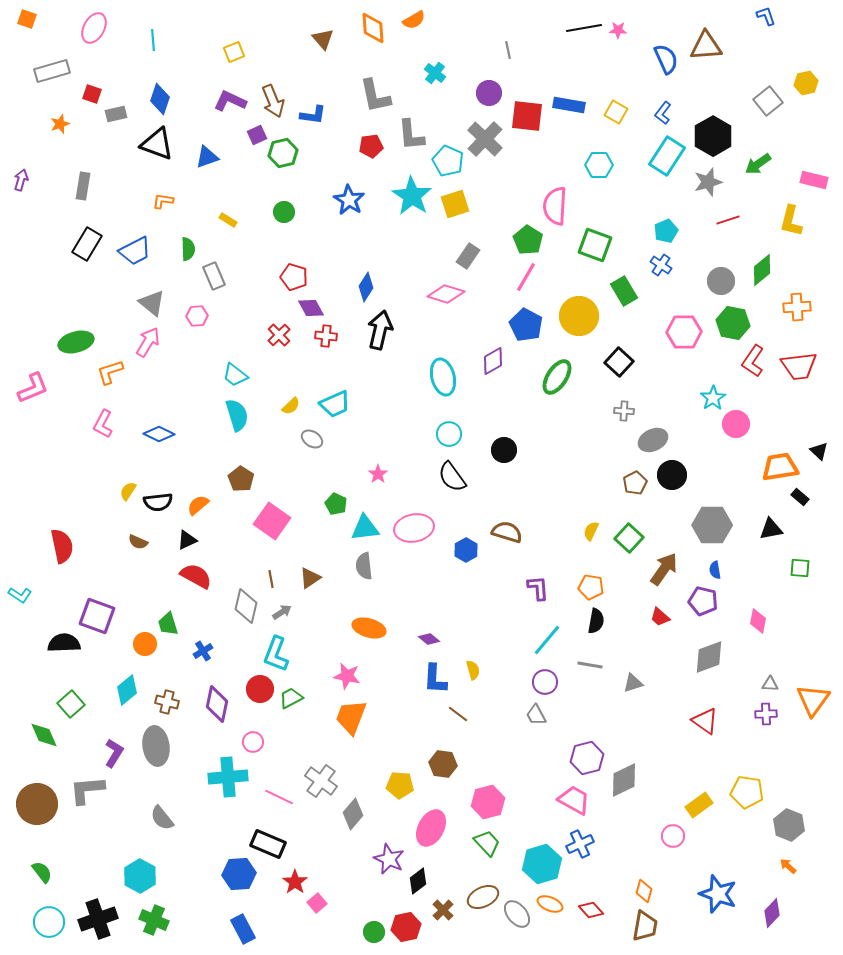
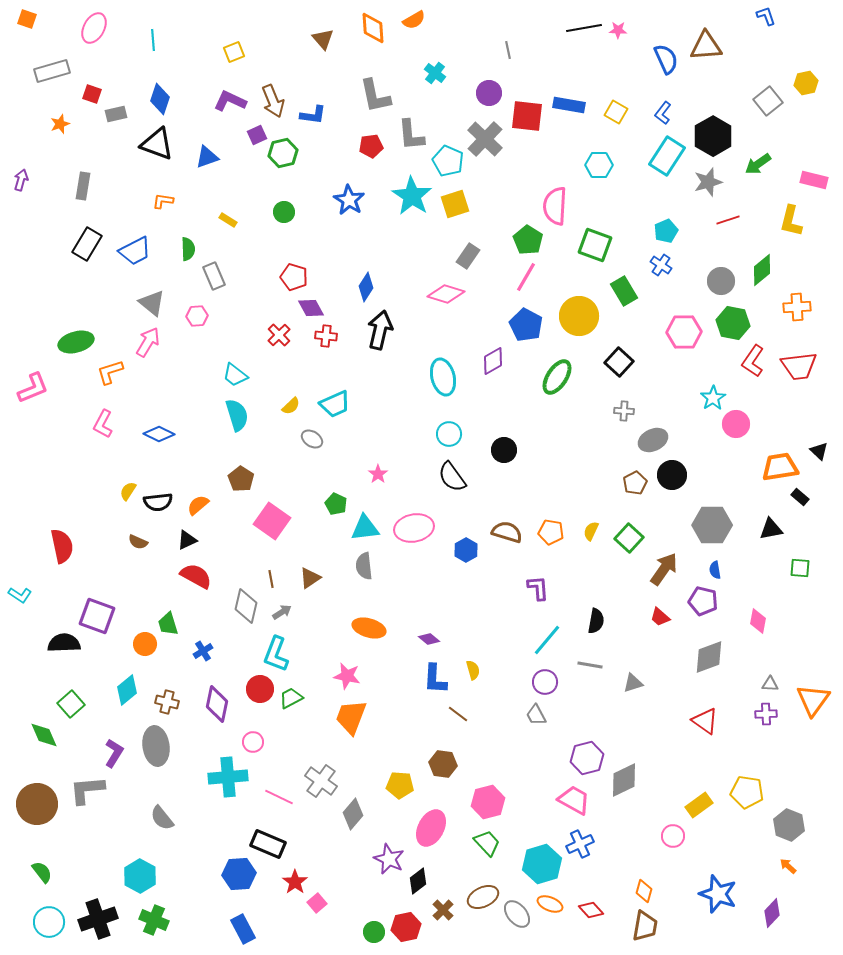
orange pentagon at (591, 587): moved 40 px left, 55 px up
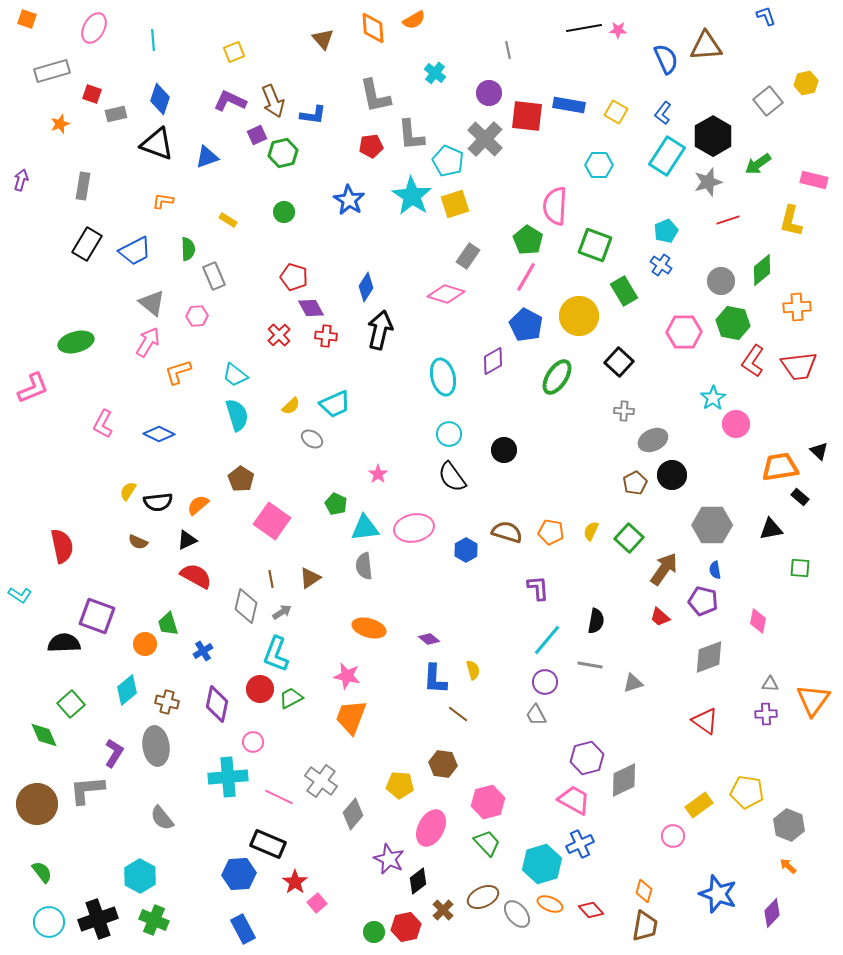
orange L-shape at (110, 372): moved 68 px right
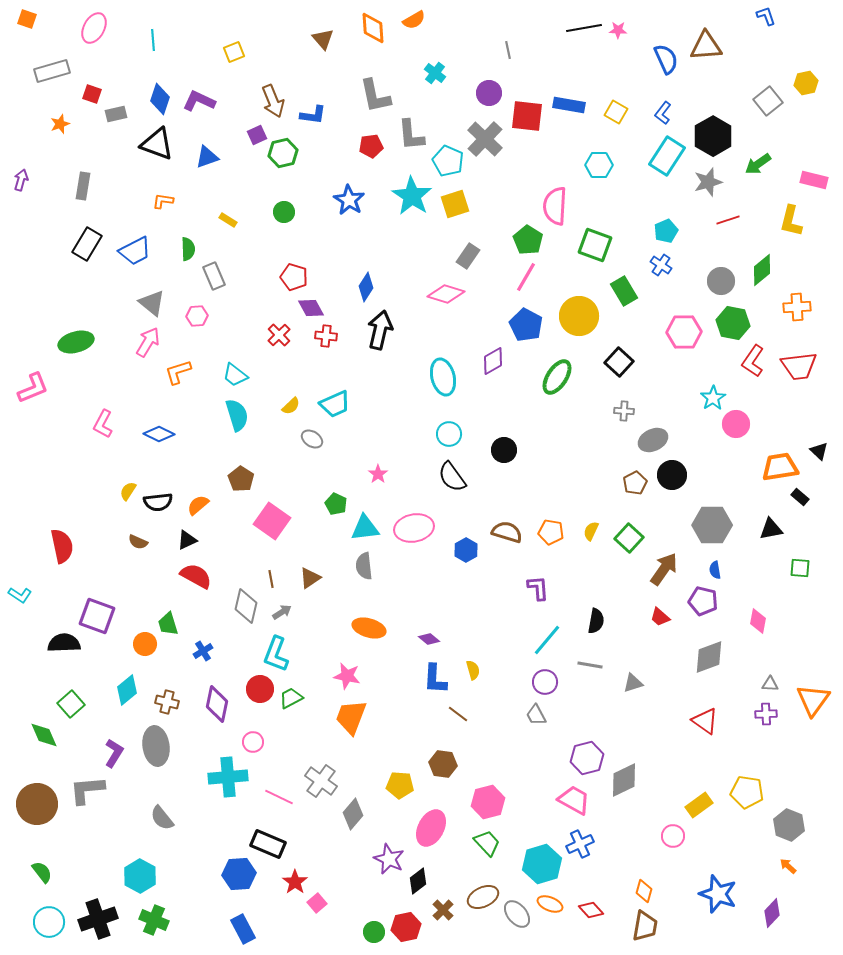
purple L-shape at (230, 101): moved 31 px left
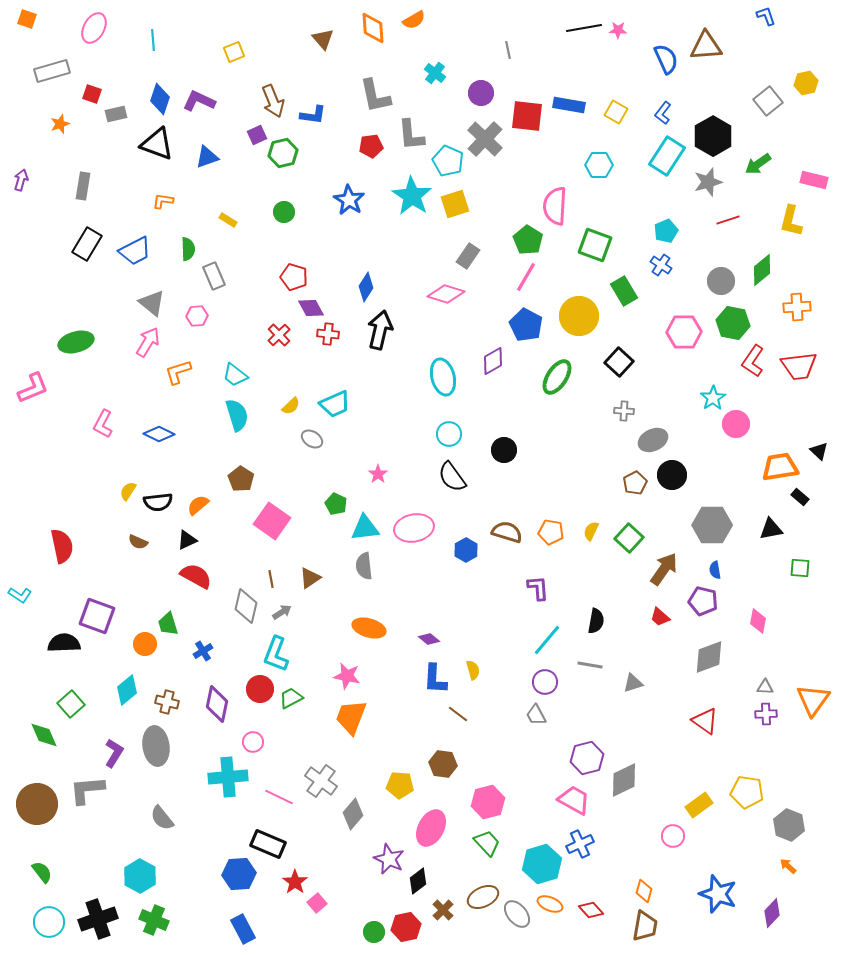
purple circle at (489, 93): moved 8 px left
red cross at (326, 336): moved 2 px right, 2 px up
gray triangle at (770, 684): moved 5 px left, 3 px down
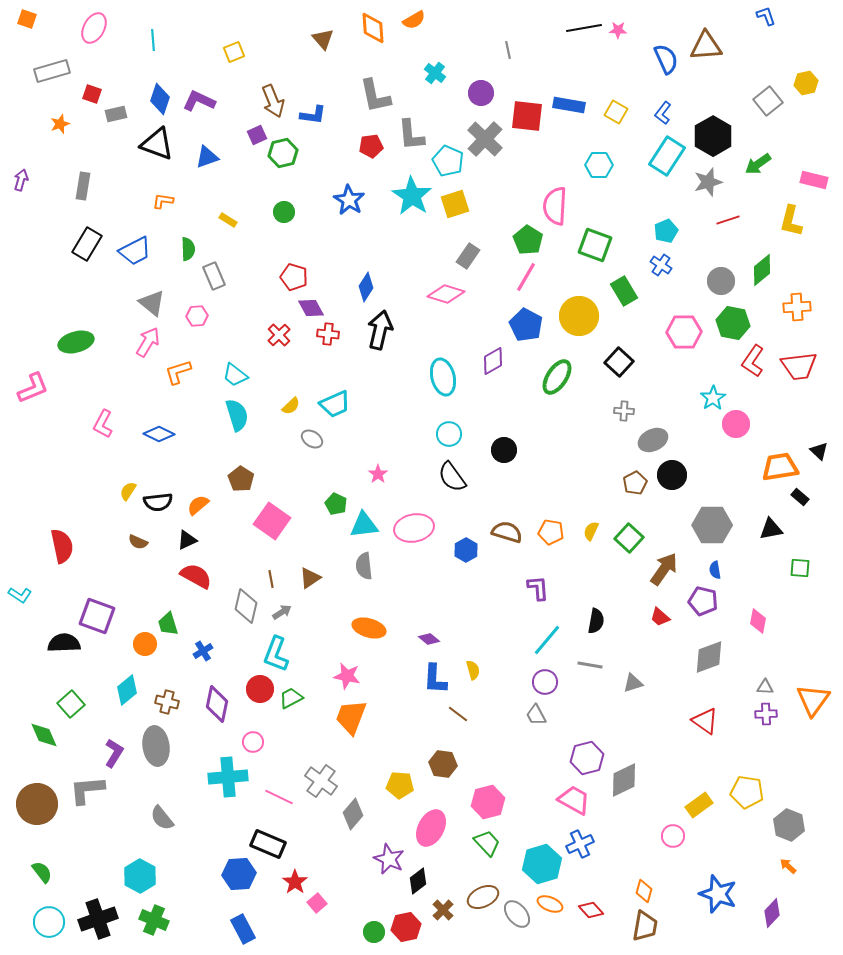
cyan triangle at (365, 528): moved 1 px left, 3 px up
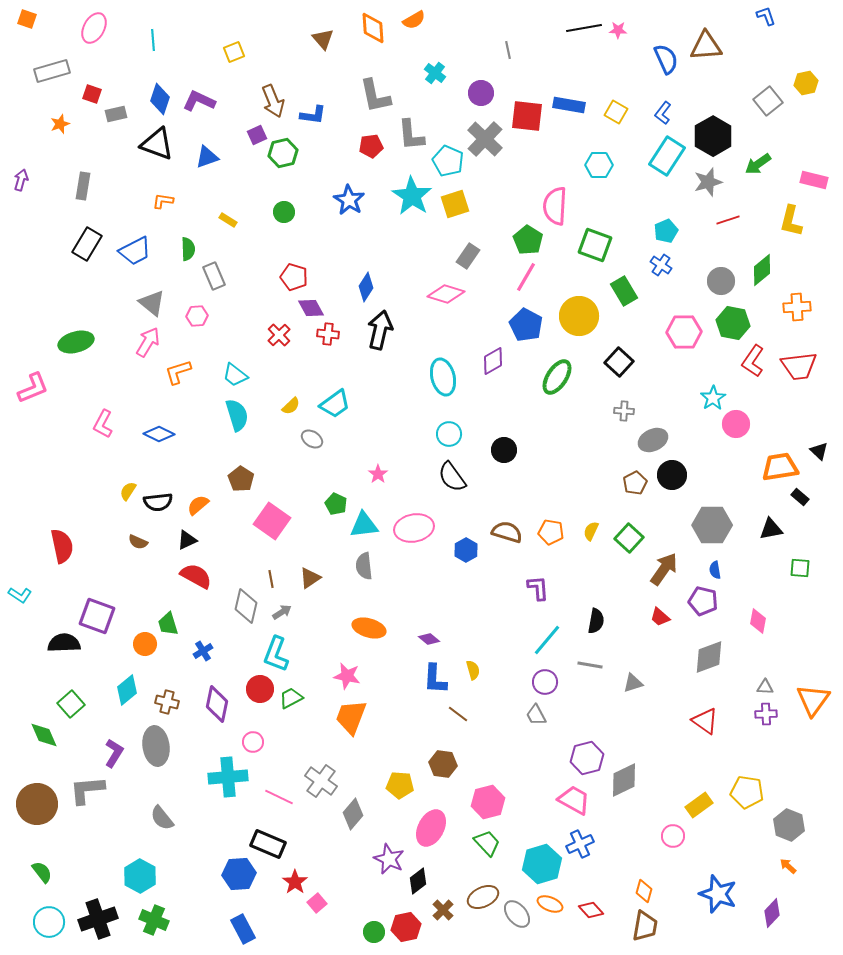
cyan trapezoid at (335, 404): rotated 12 degrees counterclockwise
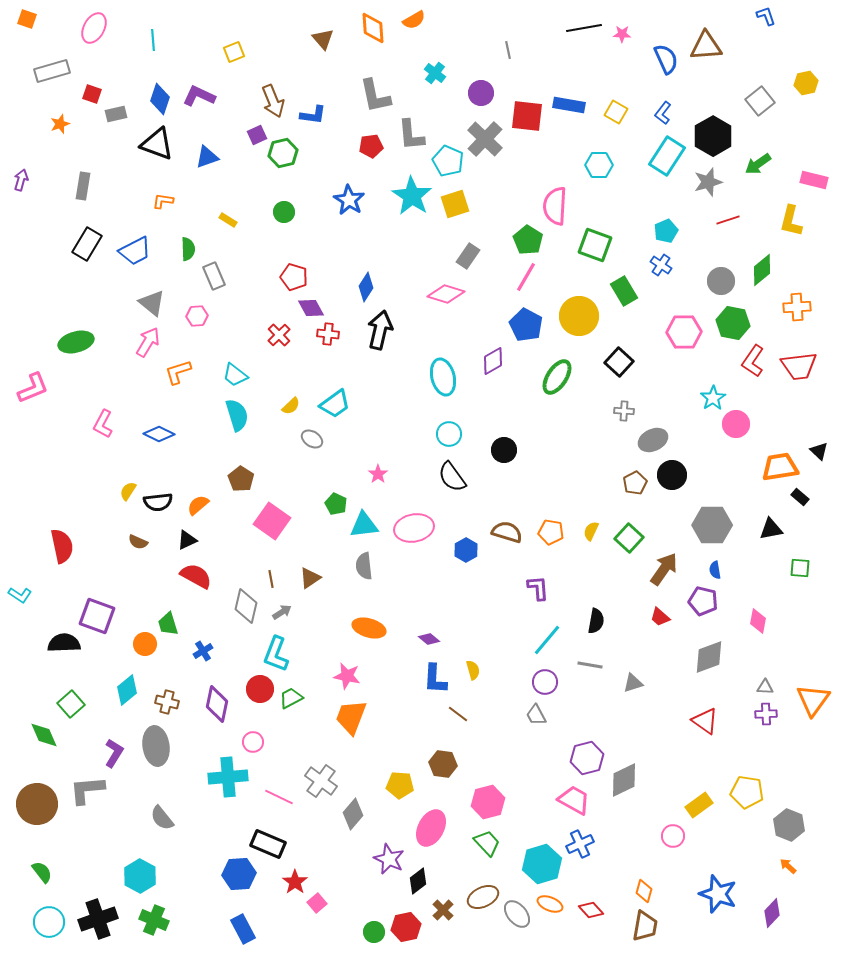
pink star at (618, 30): moved 4 px right, 4 px down
purple L-shape at (199, 101): moved 5 px up
gray square at (768, 101): moved 8 px left
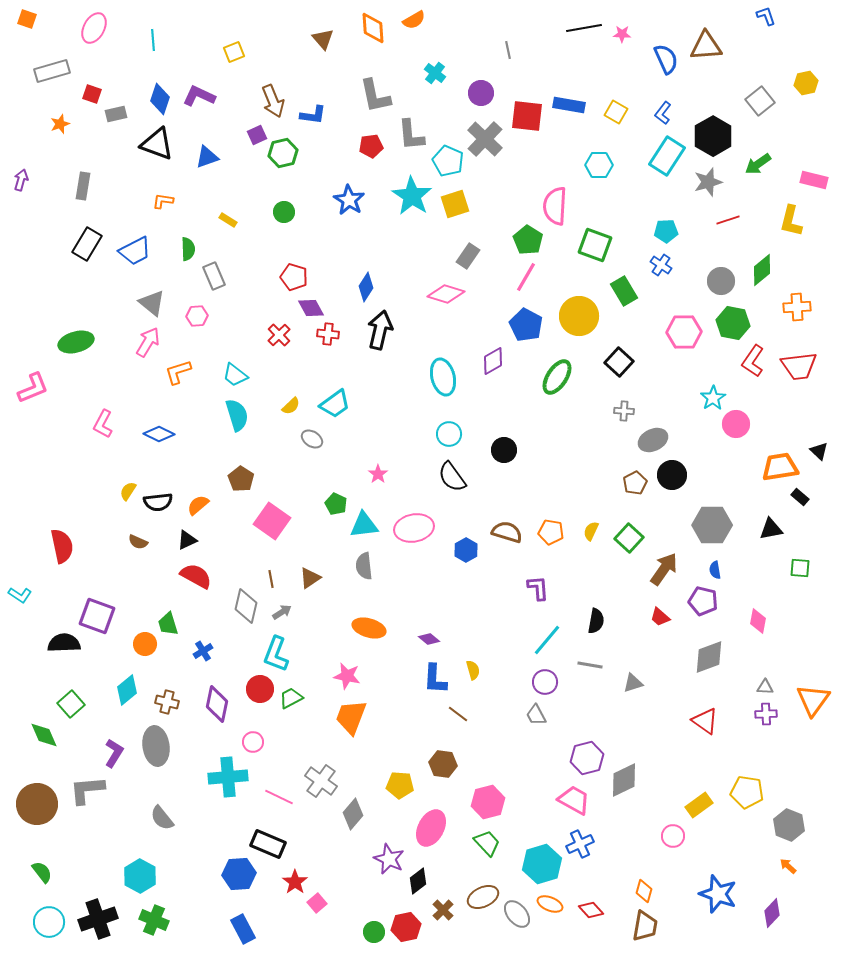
cyan pentagon at (666, 231): rotated 20 degrees clockwise
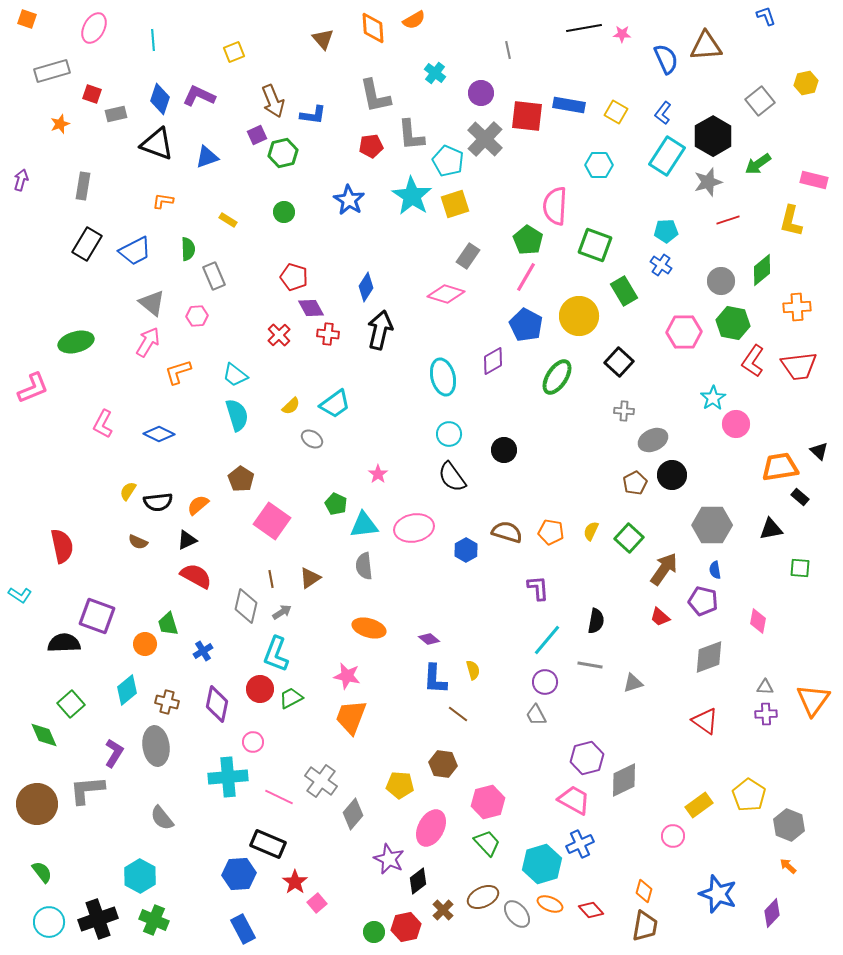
yellow pentagon at (747, 792): moved 2 px right, 3 px down; rotated 24 degrees clockwise
